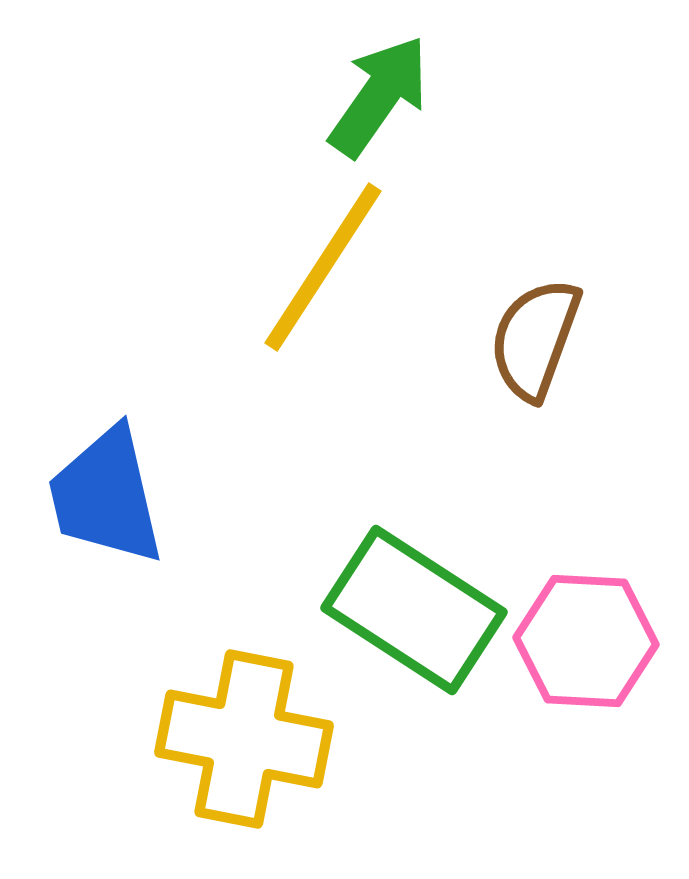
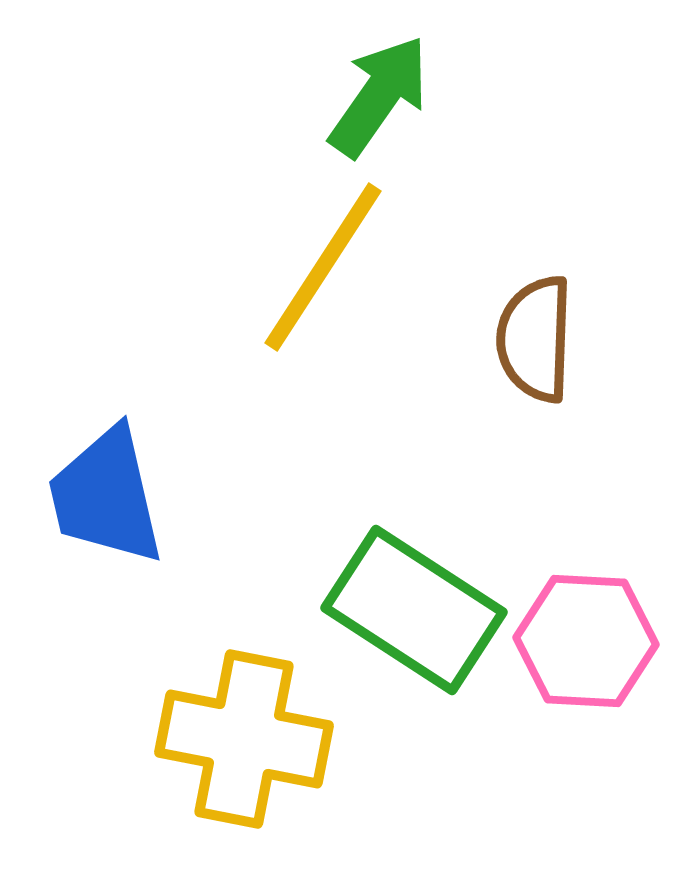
brown semicircle: rotated 18 degrees counterclockwise
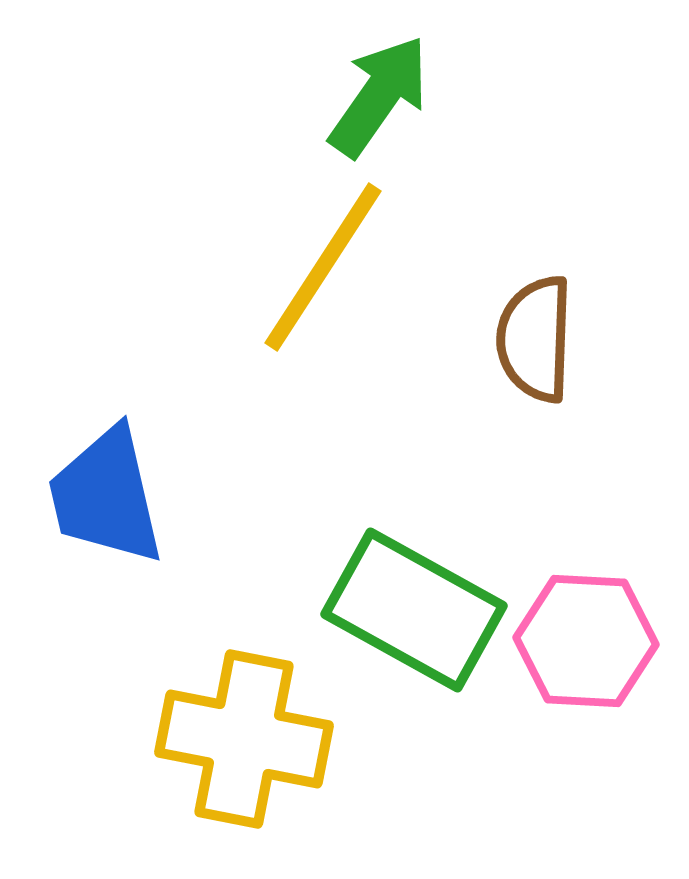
green rectangle: rotated 4 degrees counterclockwise
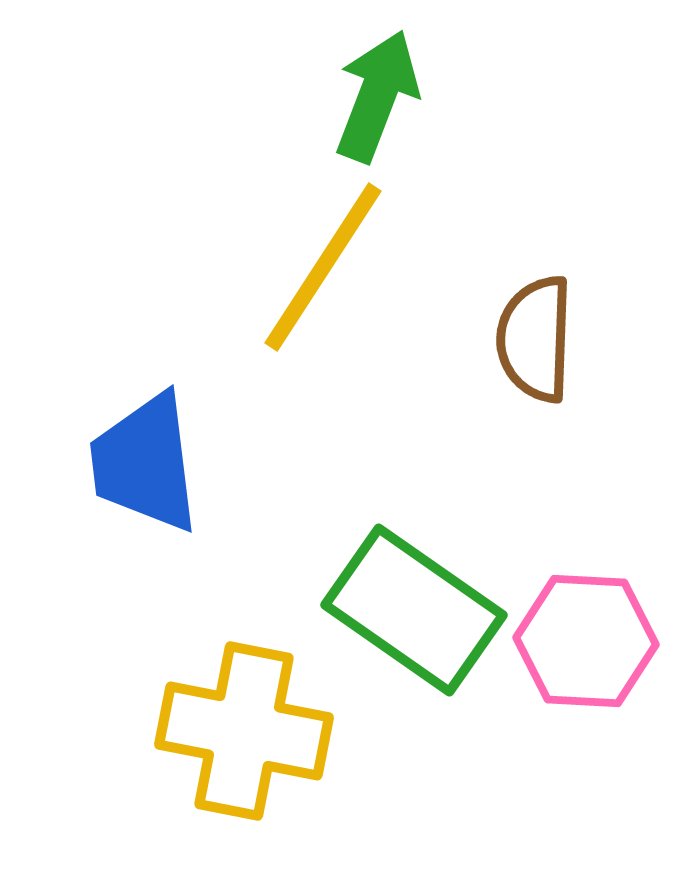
green arrow: moved 2 px left; rotated 14 degrees counterclockwise
blue trapezoid: moved 39 px right, 33 px up; rotated 6 degrees clockwise
green rectangle: rotated 6 degrees clockwise
yellow cross: moved 8 px up
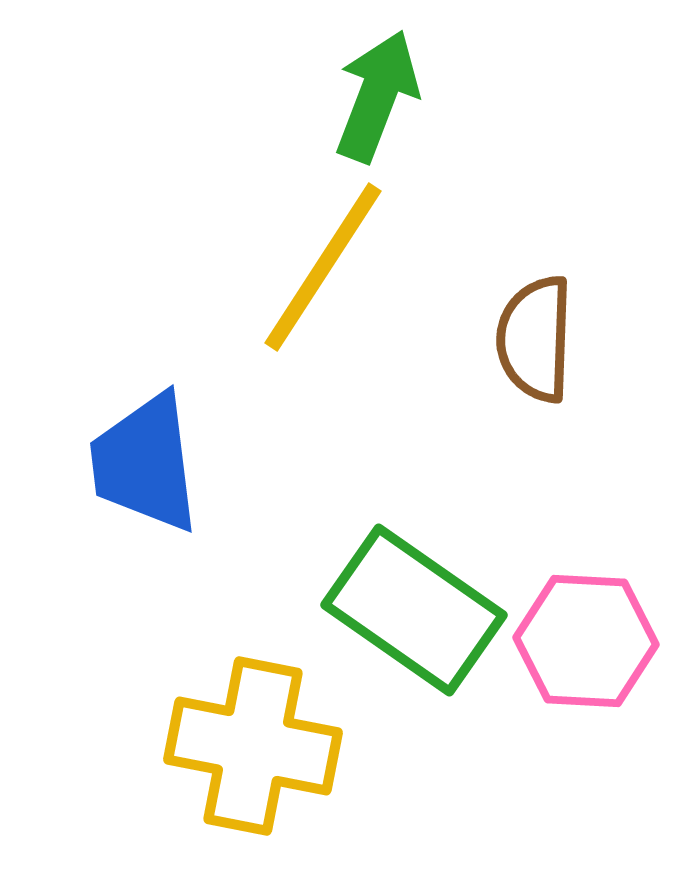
yellow cross: moved 9 px right, 15 px down
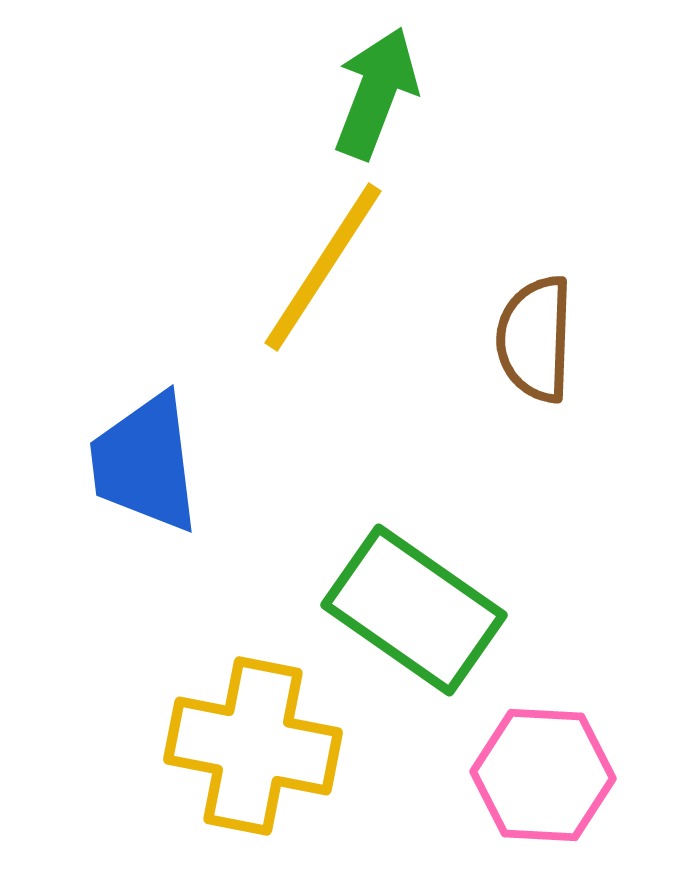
green arrow: moved 1 px left, 3 px up
pink hexagon: moved 43 px left, 134 px down
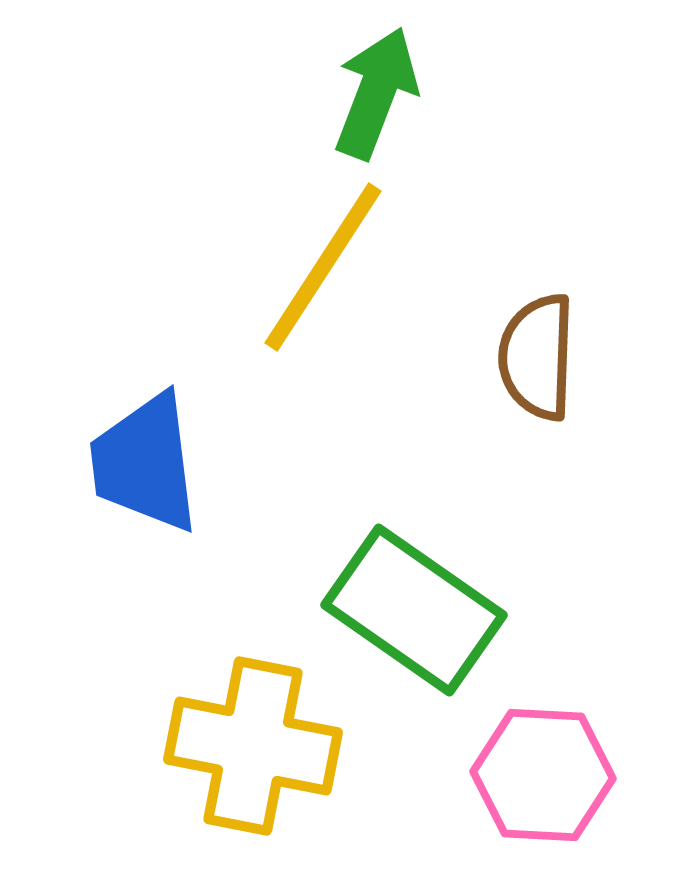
brown semicircle: moved 2 px right, 18 px down
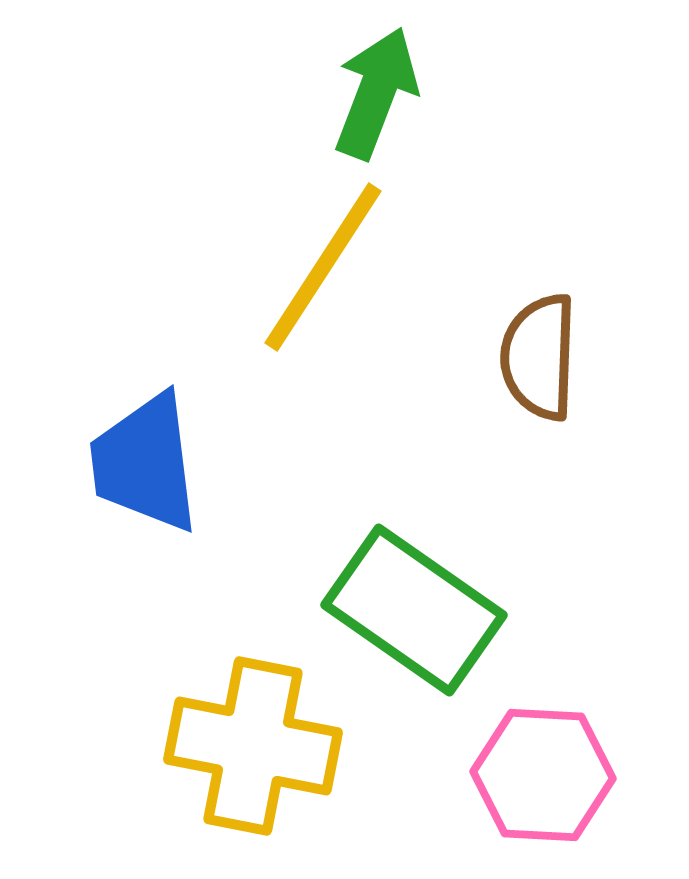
brown semicircle: moved 2 px right
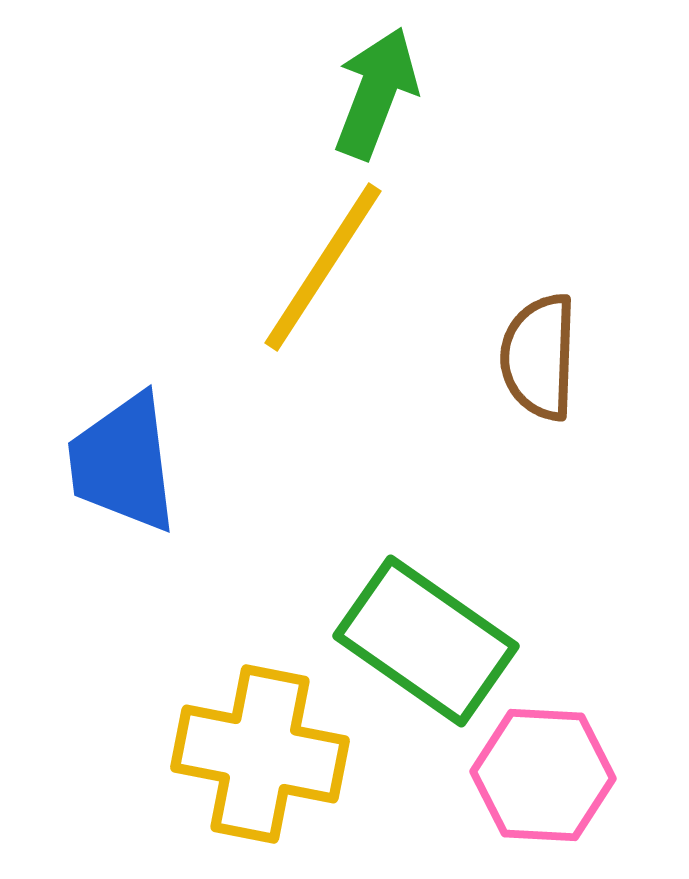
blue trapezoid: moved 22 px left
green rectangle: moved 12 px right, 31 px down
yellow cross: moved 7 px right, 8 px down
